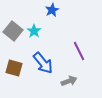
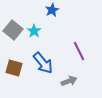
gray square: moved 1 px up
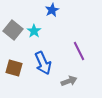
blue arrow: rotated 15 degrees clockwise
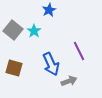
blue star: moved 3 px left
blue arrow: moved 8 px right, 1 px down
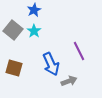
blue star: moved 15 px left
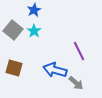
blue arrow: moved 4 px right, 6 px down; rotated 130 degrees clockwise
gray arrow: moved 7 px right, 2 px down; rotated 63 degrees clockwise
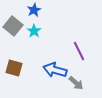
gray square: moved 4 px up
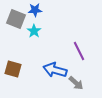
blue star: moved 1 px right; rotated 24 degrees clockwise
gray square: moved 3 px right, 7 px up; rotated 18 degrees counterclockwise
brown square: moved 1 px left, 1 px down
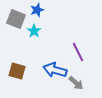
blue star: moved 2 px right; rotated 16 degrees counterclockwise
purple line: moved 1 px left, 1 px down
brown square: moved 4 px right, 2 px down
